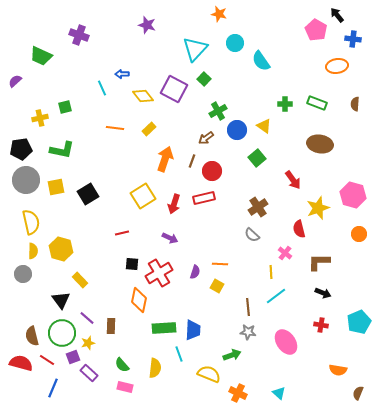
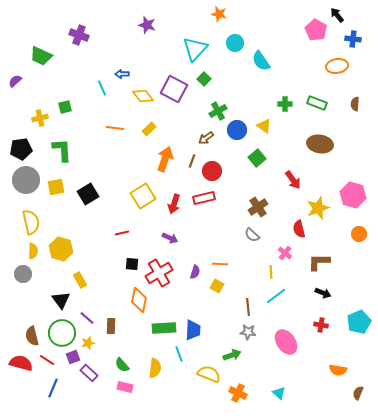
green L-shape at (62, 150): rotated 105 degrees counterclockwise
yellow rectangle at (80, 280): rotated 14 degrees clockwise
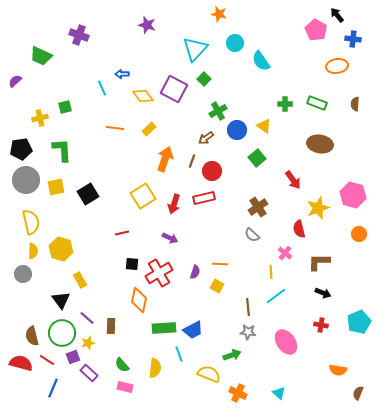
blue trapezoid at (193, 330): rotated 60 degrees clockwise
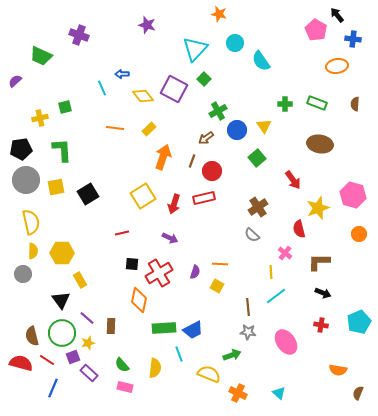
yellow triangle at (264, 126): rotated 21 degrees clockwise
orange arrow at (165, 159): moved 2 px left, 2 px up
yellow hexagon at (61, 249): moved 1 px right, 4 px down; rotated 15 degrees counterclockwise
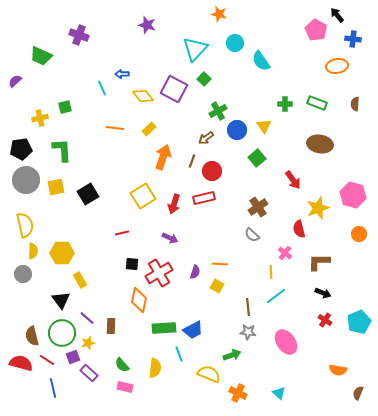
yellow semicircle at (31, 222): moved 6 px left, 3 px down
red cross at (321, 325): moved 4 px right, 5 px up; rotated 24 degrees clockwise
blue line at (53, 388): rotated 36 degrees counterclockwise
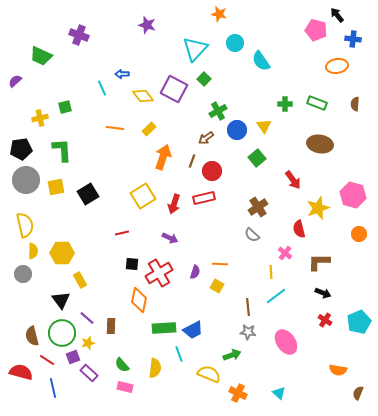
pink pentagon at (316, 30): rotated 15 degrees counterclockwise
red semicircle at (21, 363): moved 9 px down
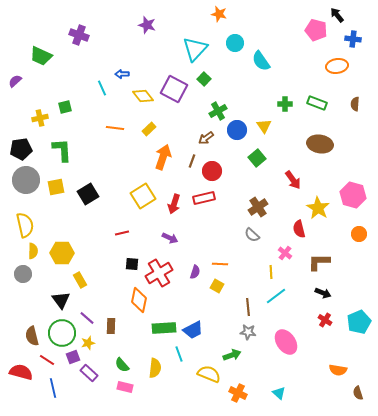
yellow star at (318, 208): rotated 20 degrees counterclockwise
brown semicircle at (358, 393): rotated 40 degrees counterclockwise
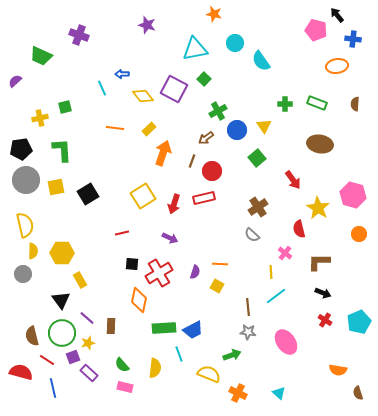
orange star at (219, 14): moved 5 px left
cyan triangle at (195, 49): rotated 36 degrees clockwise
orange arrow at (163, 157): moved 4 px up
